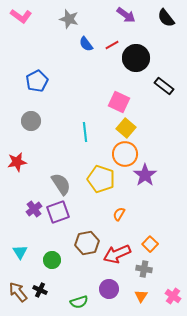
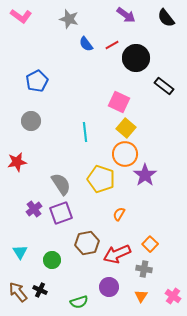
purple square: moved 3 px right, 1 px down
purple circle: moved 2 px up
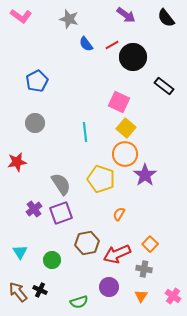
black circle: moved 3 px left, 1 px up
gray circle: moved 4 px right, 2 px down
